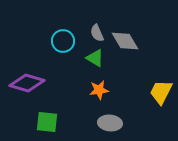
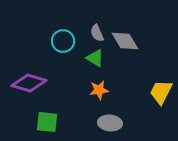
purple diamond: moved 2 px right
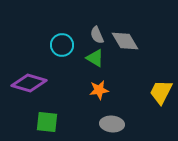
gray semicircle: moved 2 px down
cyan circle: moved 1 px left, 4 px down
gray ellipse: moved 2 px right, 1 px down
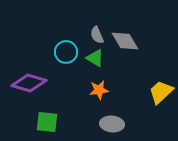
cyan circle: moved 4 px right, 7 px down
yellow trapezoid: rotated 20 degrees clockwise
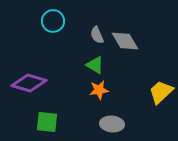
cyan circle: moved 13 px left, 31 px up
green triangle: moved 7 px down
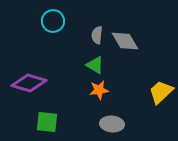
gray semicircle: rotated 30 degrees clockwise
